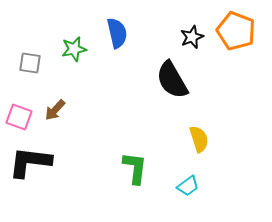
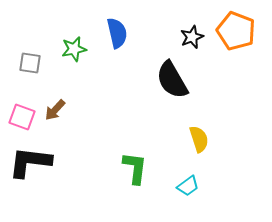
pink square: moved 3 px right
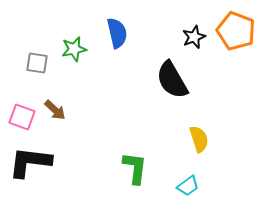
black star: moved 2 px right
gray square: moved 7 px right
brown arrow: rotated 90 degrees counterclockwise
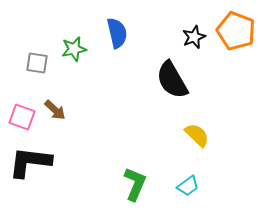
yellow semicircle: moved 2 px left, 4 px up; rotated 28 degrees counterclockwise
green L-shape: moved 16 px down; rotated 16 degrees clockwise
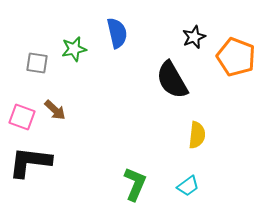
orange pentagon: moved 26 px down
yellow semicircle: rotated 52 degrees clockwise
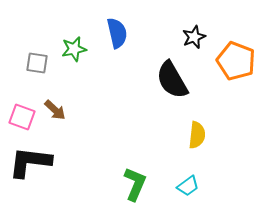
orange pentagon: moved 4 px down
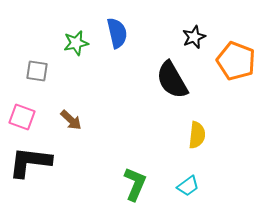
green star: moved 2 px right, 6 px up
gray square: moved 8 px down
brown arrow: moved 16 px right, 10 px down
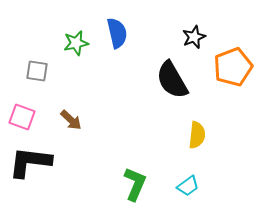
orange pentagon: moved 3 px left, 6 px down; rotated 30 degrees clockwise
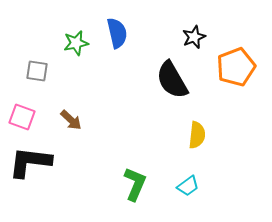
orange pentagon: moved 3 px right
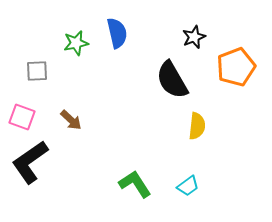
gray square: rotated 10 degrees counterclockwise
yellow semicircle: moved 9 px up
black L-shape: rotated 42 degrees counterclockwise
green L-shape: rotated 56 degrees counterclockwise
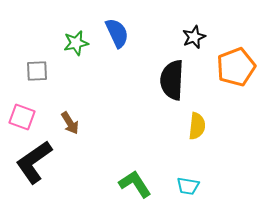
blue semicircle: rotated 12 degrees counterclockwise
black semicircle: rotated 33 degrees clockwise
brown arrow: moved 1 px left, 3 px down; rotated 15 degrees clockwise
black L-shape: moved 4 px right
cyan trapezoid: rotated 45 degrees clockwise
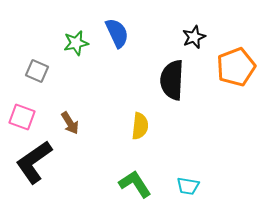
gray square: rotated 25 degrees clockwise
yellow semicircle: moved 57 px left
